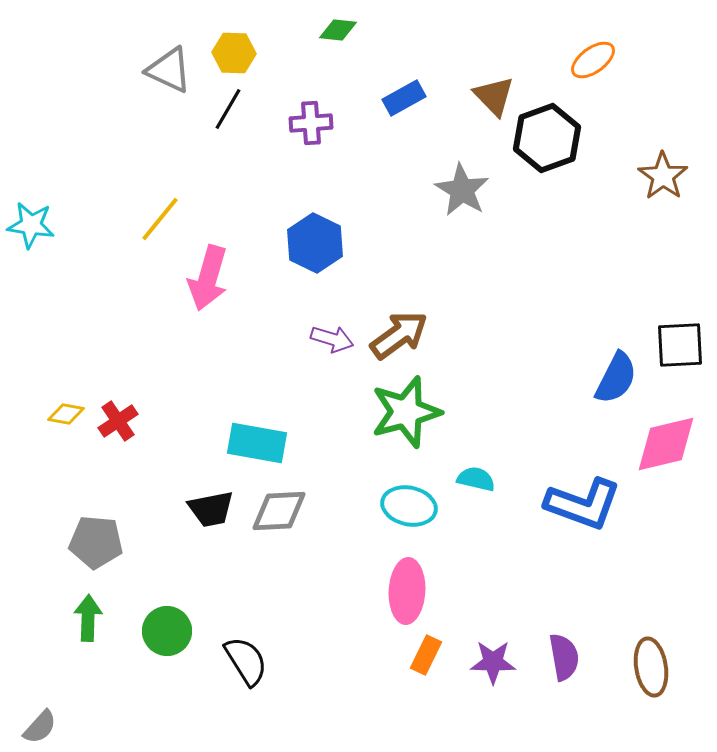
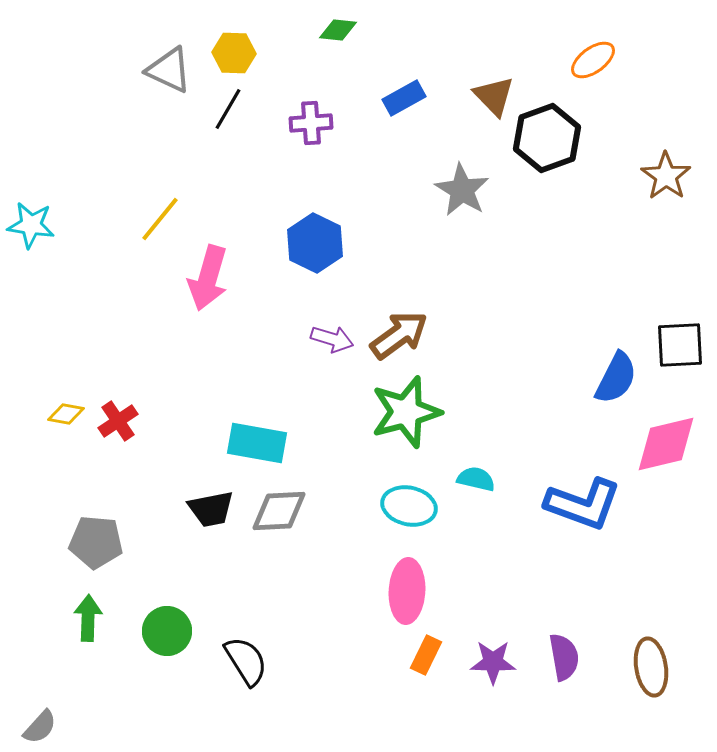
brown star: moved 3 px right
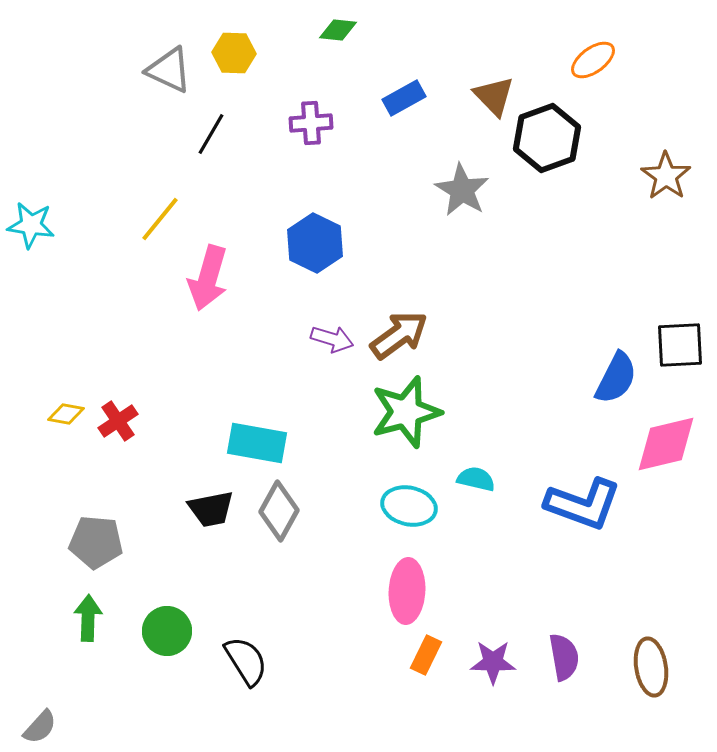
black line: moved 17 px left, 25 px down
gray diamond: rotated 58 degrees counterclockwise
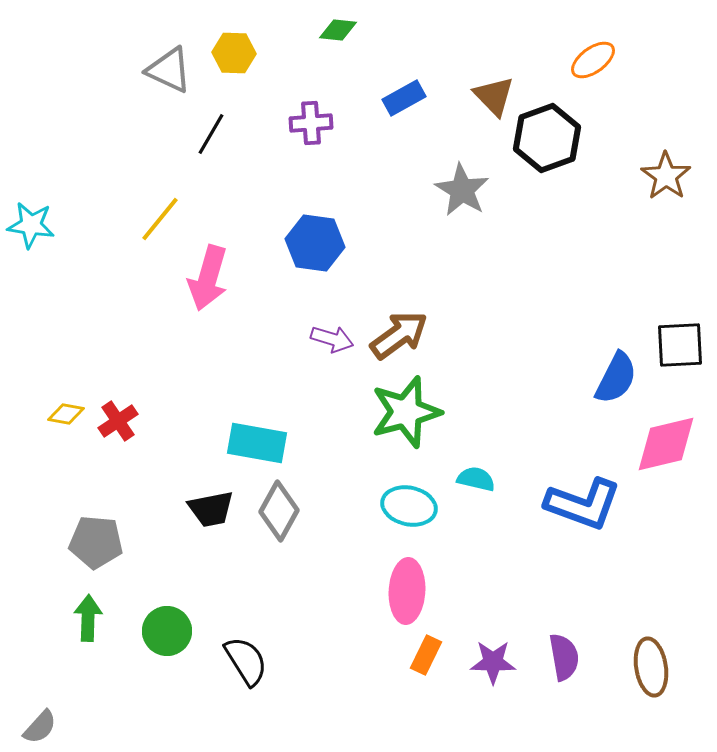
blue hexagon: rotated 18 degrees counterclockwise
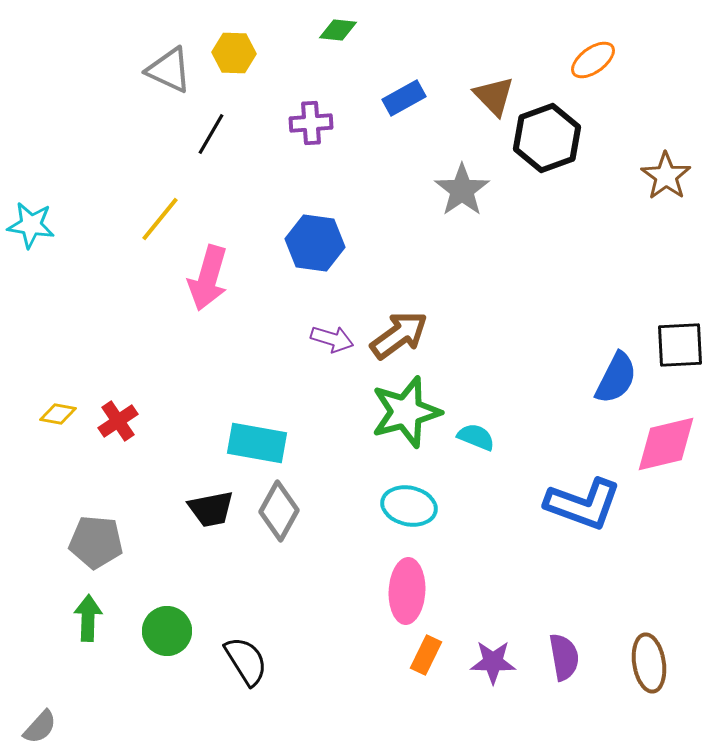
gray star: rotated 6 degrees clockwise
yellow diamond: moved 8 px left
cyan semicircle: moved 42 px up; rotated 9 degrees clockwise
brown ellipse: moved 2 px left, 4 px up
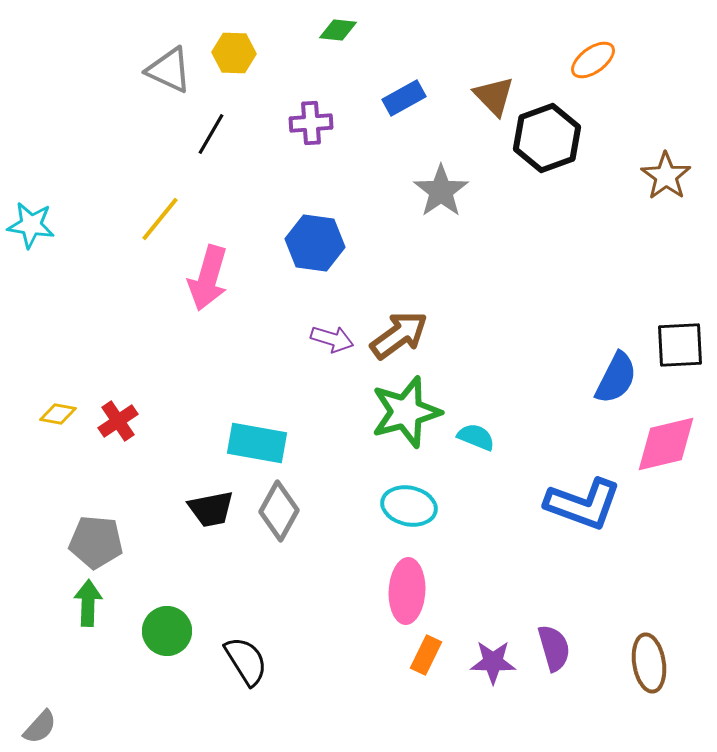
gray star: moved 21 px left, 1 px down
green arrow: moved 15 px up
purple semicircle: moved 10 px left, 9 px up; rotated 6 degrees counterclockwise
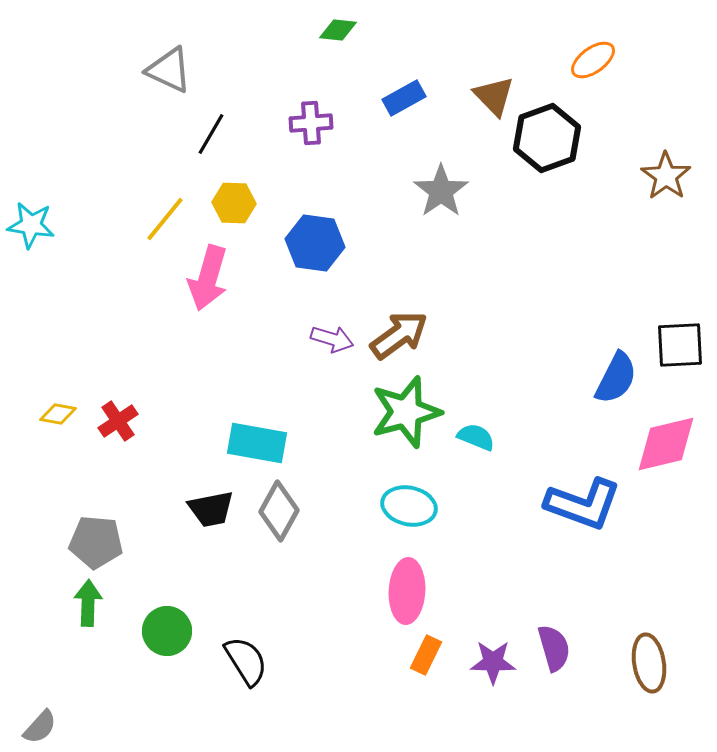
yellow hexagon: moved 150 px down
yellow line: moved 5 px right
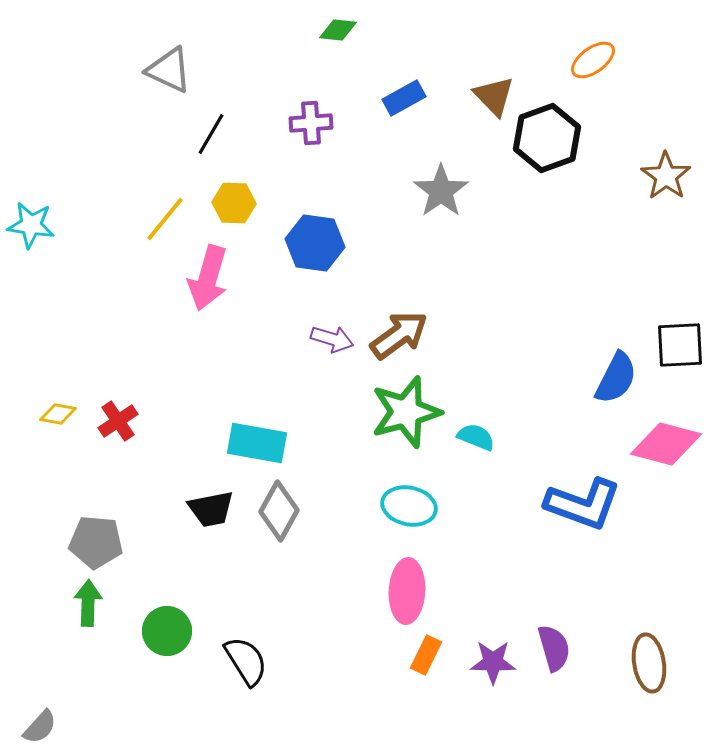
pink diamond: rotated 28 degrees clockwise
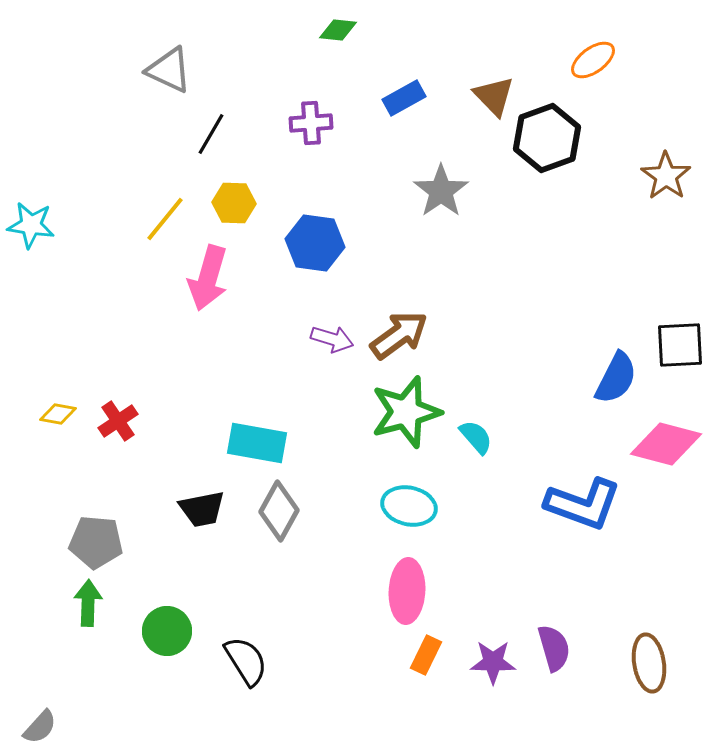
cyan semicircle: rotated 27 degrees clockwise
black trapezoid: moved 9 px left
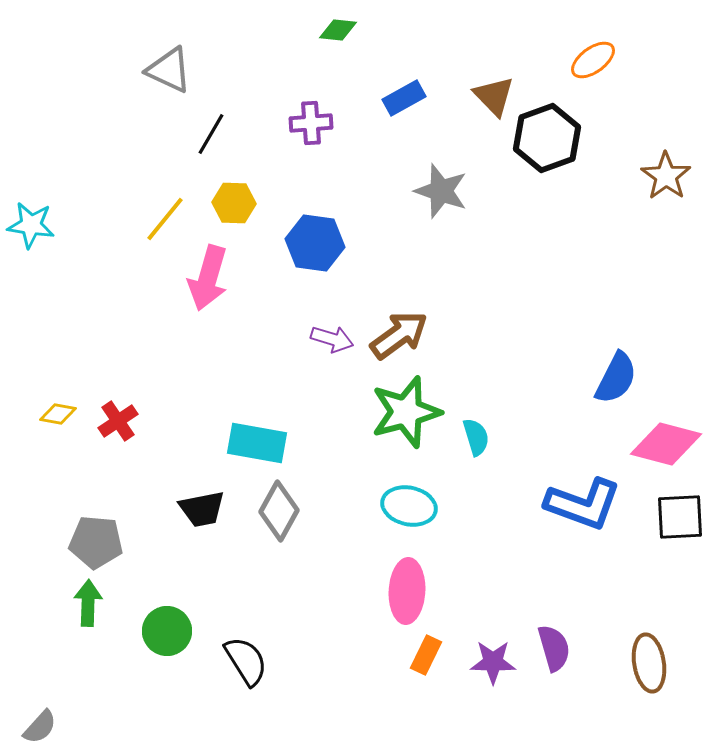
gray star: rotated 18 degrees counterclockwise
black square: moved 172 px down
cyan semicircle: rotated 24 degrees clockwise
